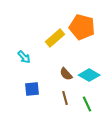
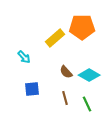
orange pentagon: rotated 15 degrees counterclockwise
brown semicircle: moved 2 px up
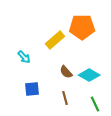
yellow rectangle: moved 2 px down
green line: moved 8 px right
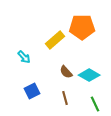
blue square: moved 2 px down; rotated 21 degrees counterclockwise
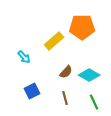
yellow rectangle: moved 1 px left, 1 px down
brown semicircle: rotated 96 degrees counterclockwise
green line: moved 1 px left, 2 px up
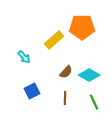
yellow rectangle: moved 1 px up
brown line: rotated 16 degrees clockwise
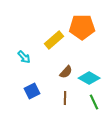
cyan diamond: moved 3 px down
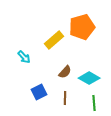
orange pentagon: rotated 15 degrees counterclockwise
brown semicircle: moved 1 px left
blue square: moved 7 px right, 1 px down
green line: moved 1 px down; rotated 21 degrees clockwise
